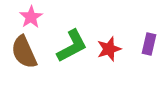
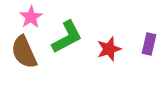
green L-shape: moved 5 px left, 9 px up
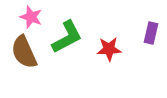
pink star: rotated 20 degrees counterclockwise
purple rectangle: moved 2 px right, 11 px up
red star: rotated 15 degrees clockwise
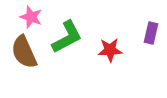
red star: moved 1 px right, 1 px down
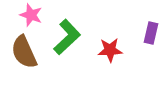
pink star: moved 2 px up
green L-shape: rotated 15 degrees counterclockwise
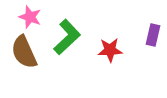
pink star: moved 1 px left, 2 px down
purple rectangle: moved 2 px right, 2 px down
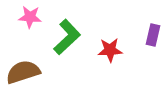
pink star: rotated 15 degrees counterclockwise
brown semicircle: moved 1 px left, 20 px down; rotated 96 degrees clockwise
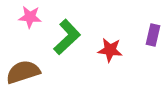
red star: rotated 10 degrees clockwise
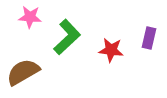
purple rectangle: moved 4 px left, 3 px down
red star: moved 1 px right
brown semicircle: rotated 12 degrees counterclockwise
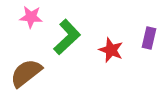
pink star: moved 1 px right
red star: rotated 15 degrees clockwise
brown semicircle: moved 3 px right, 1 px down; rotated 8 degrees counterclockwise
